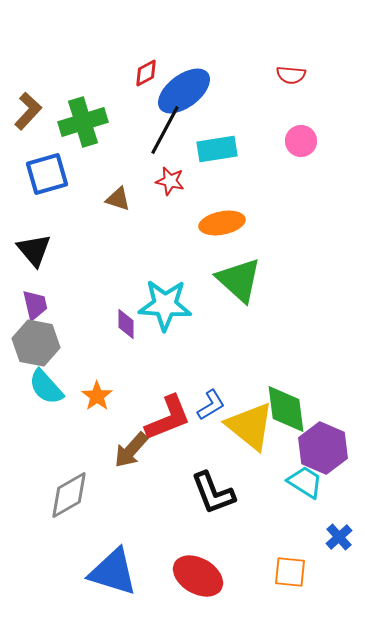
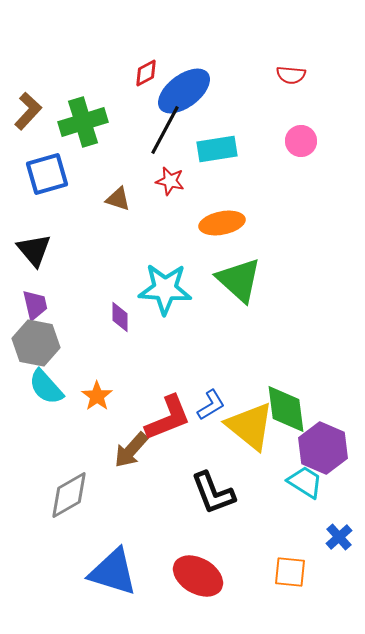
cyan star: moved 16 px up
purple diamond: moved 6 px left, 7 px up
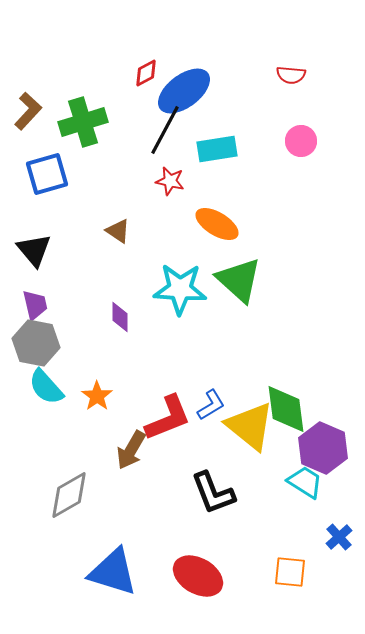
brown triangle: moved 32 px down; rotated 16 degrees clockwise
orange ellipse: moved 5 px left, 1 px down; rotated 42 degrees clockwise
cyan star: moved 15 px right
brown arrow: rotated 12 degrees counterclockwise
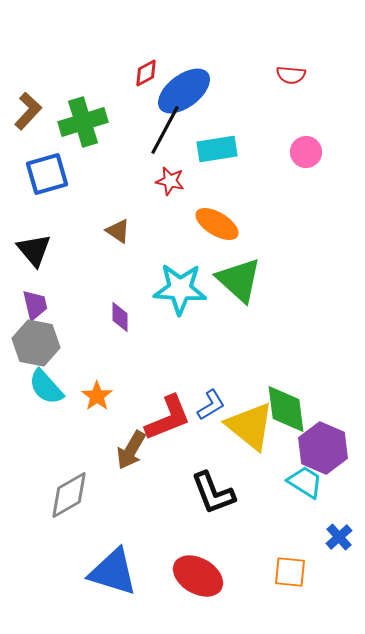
pink circle: moved 5 px right, 11 px down
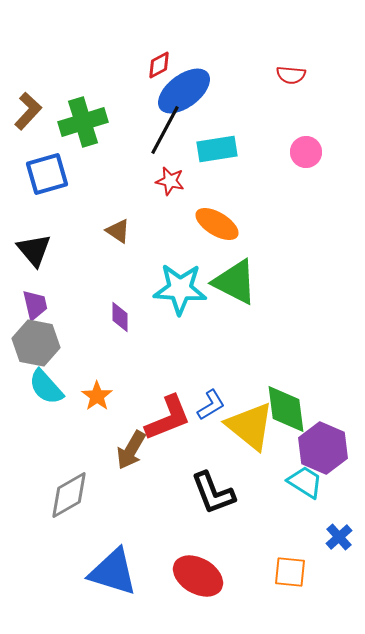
red diamond: moved 13 px right, 8 px up
green triangle: moved 4 px left, 2 px down; rotated 15 degrees counterclockwise
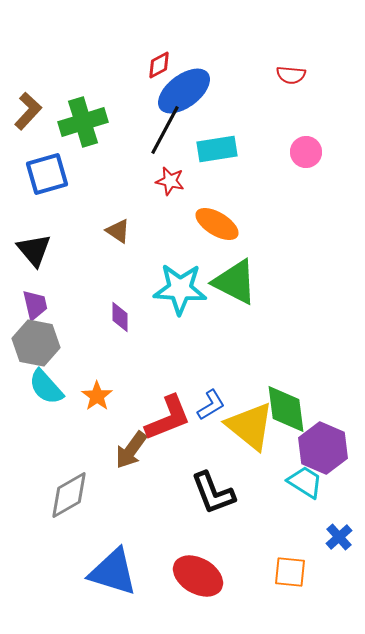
brown arrow: rotated 6 degrees clockwise
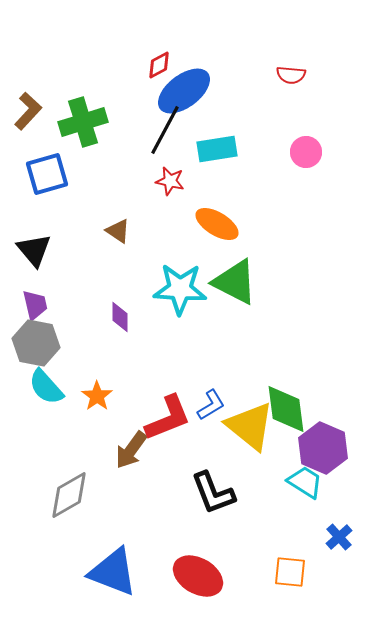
blue triangle: rotated 4 degrees clockwise
